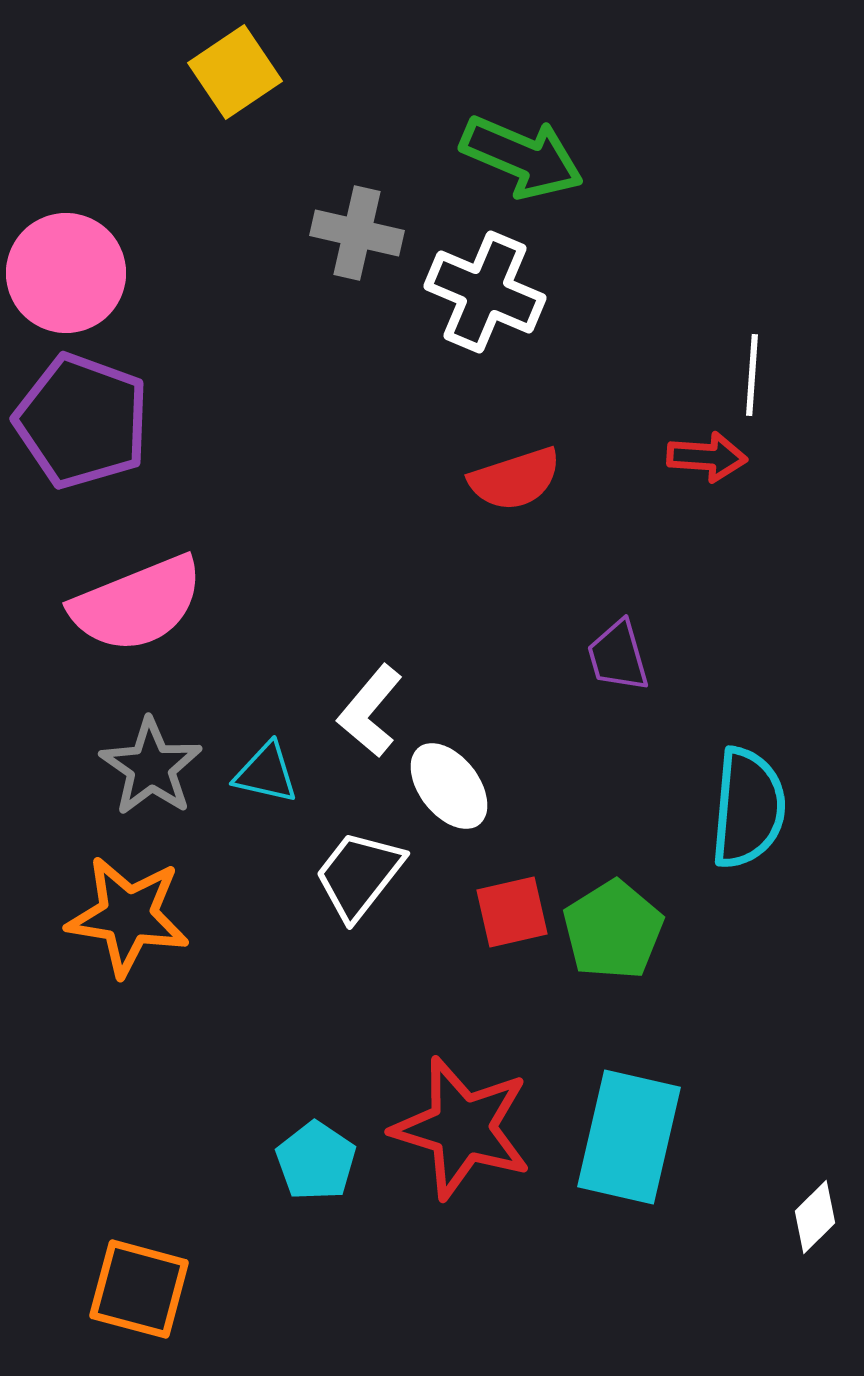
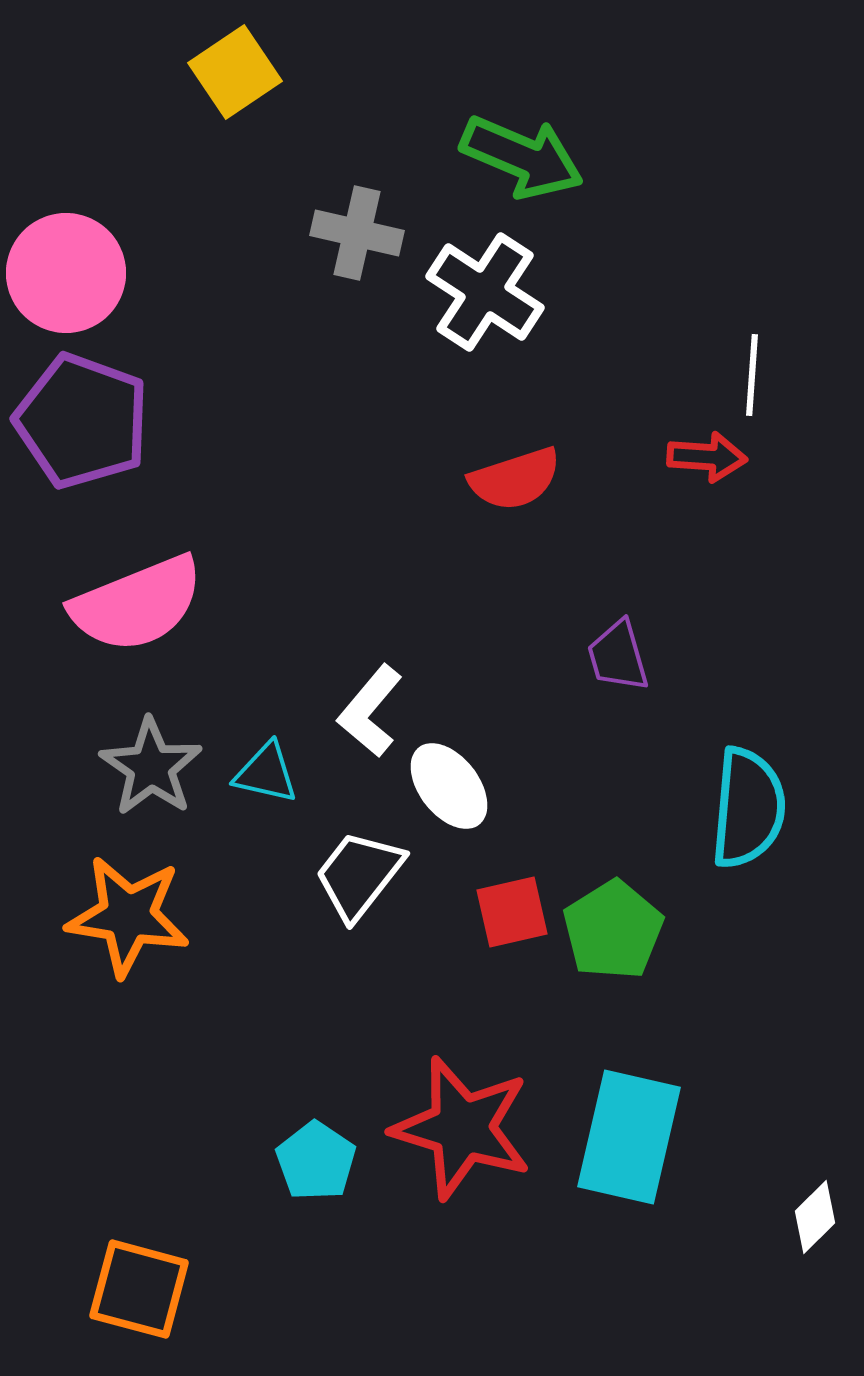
white cross: rotated 10 degrees clockwise
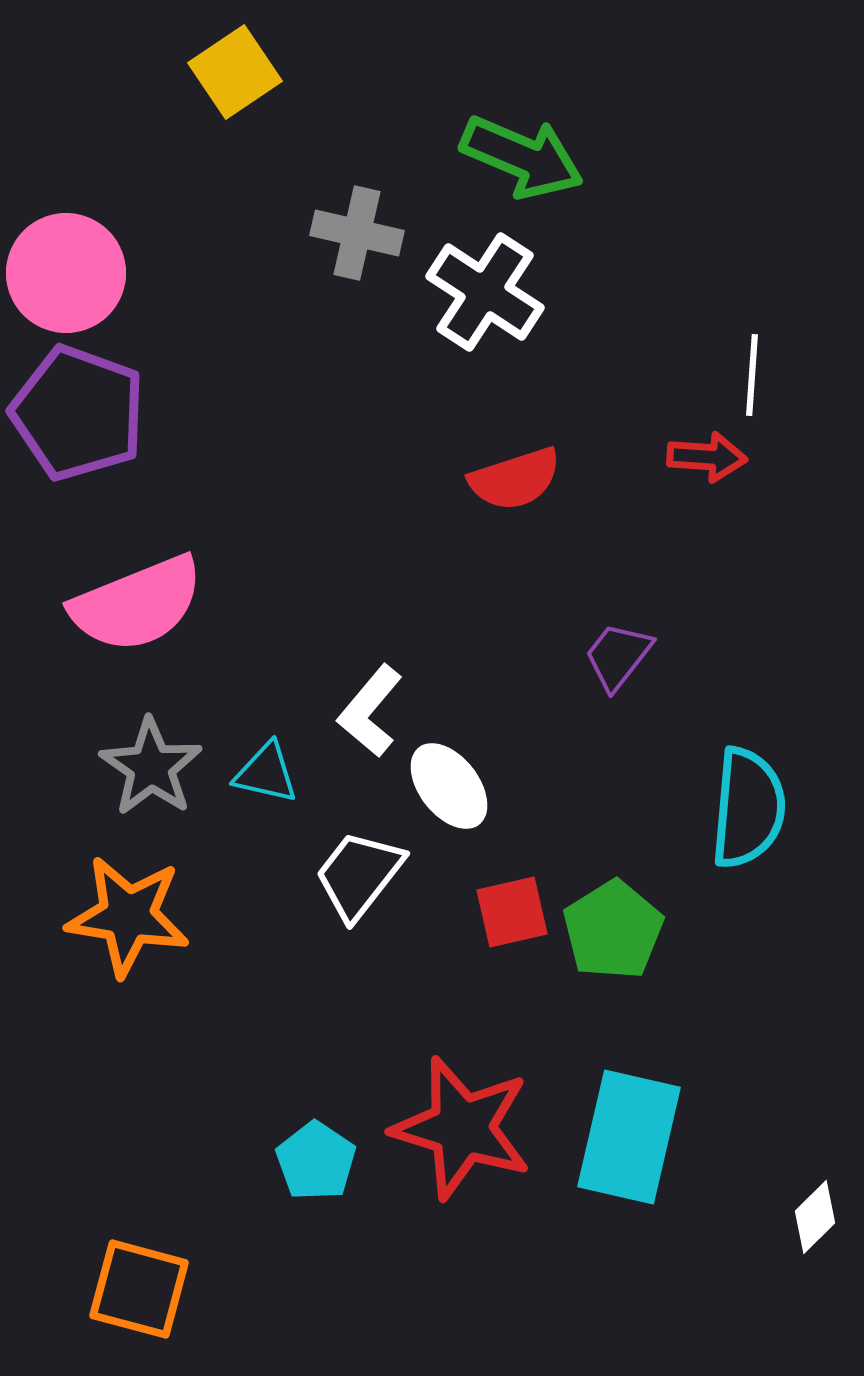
purple pentagon: moved 4 px left, 8 px up
purple trapezoid: rotated 54 degrees clockwise
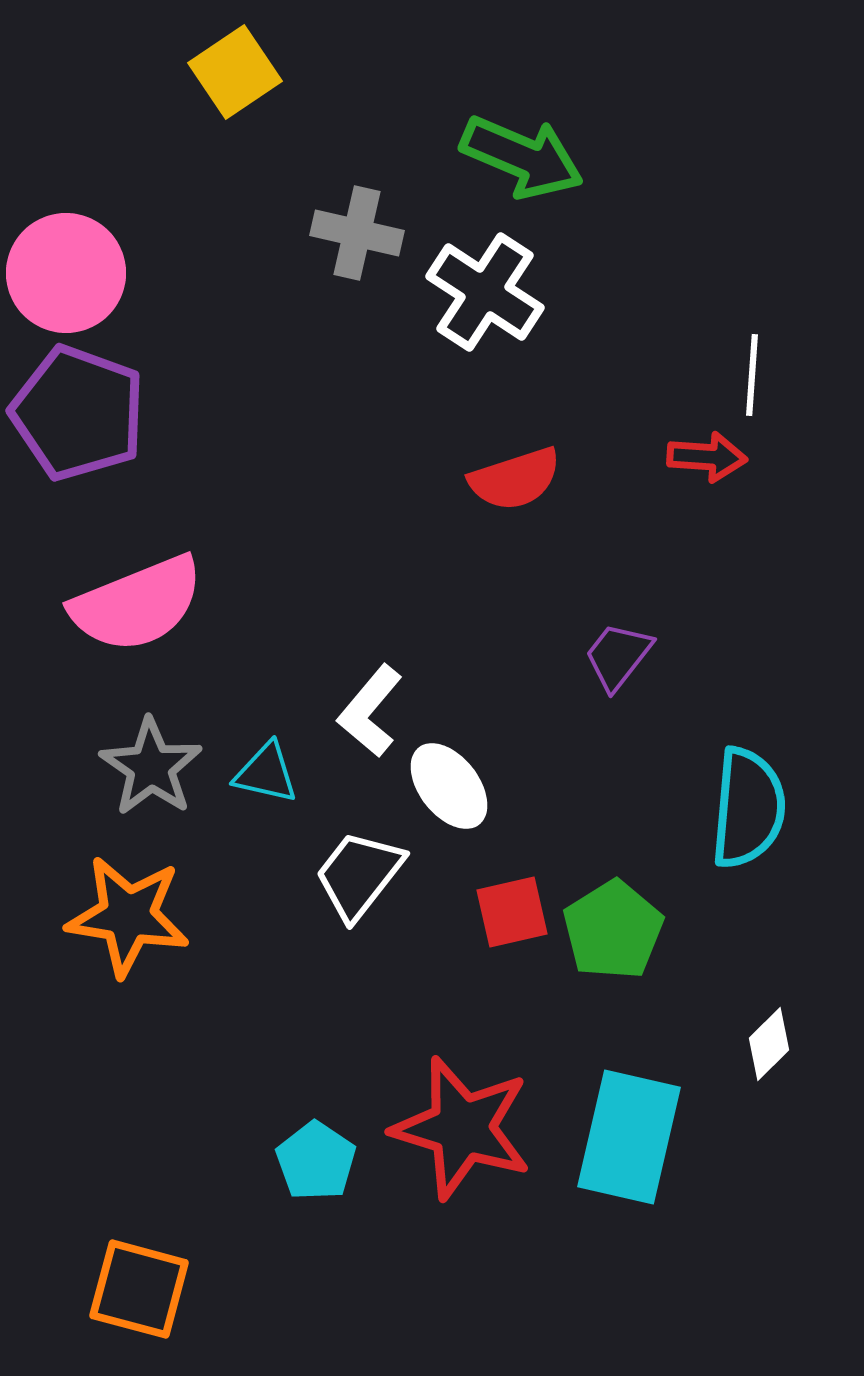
white diamond: moved 46 px left, 173 px up
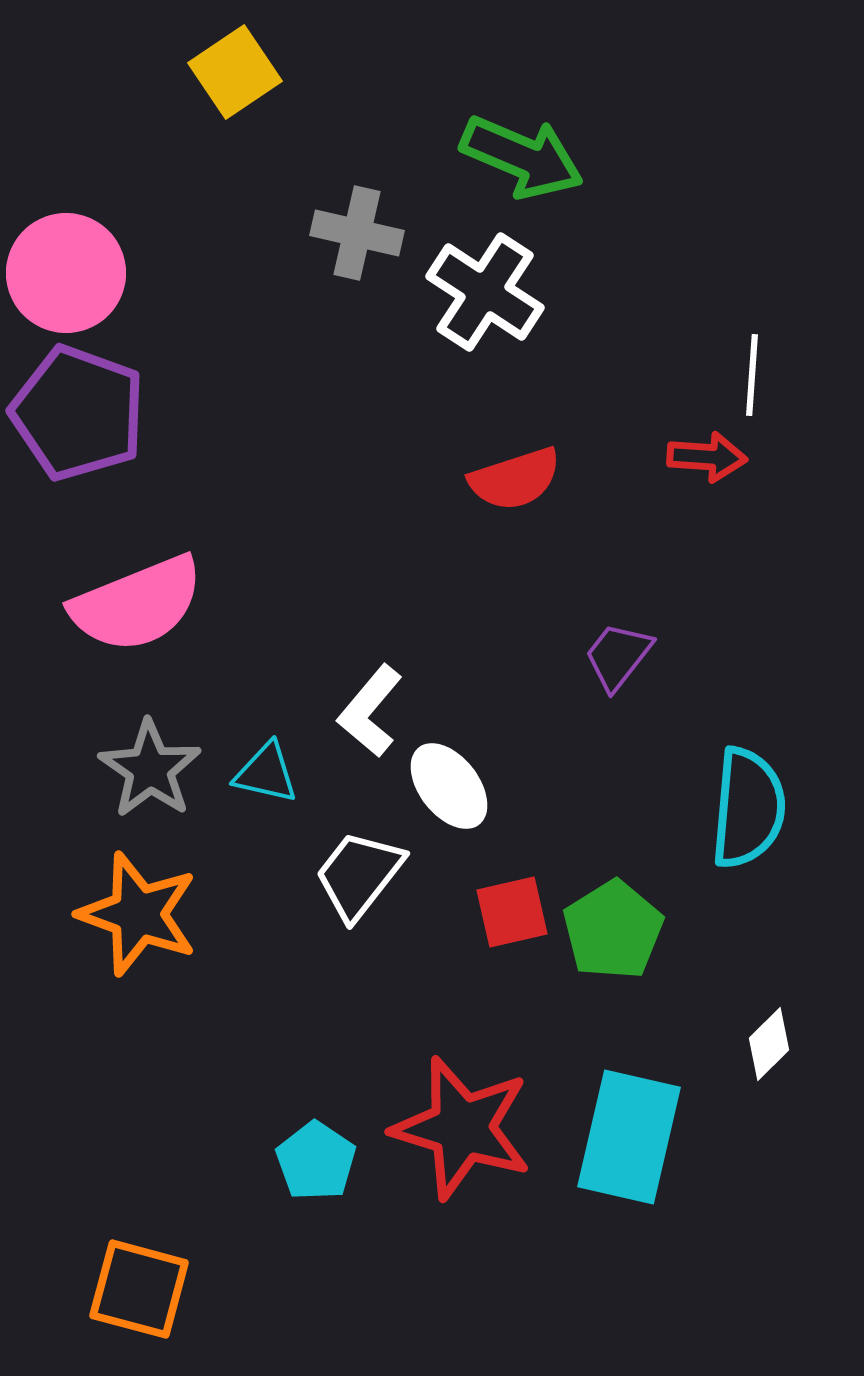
gray star: moved 1 px left, 2 px down
orange star: moved 10 px right, 2 px up; rotated 11 degrees clockwise
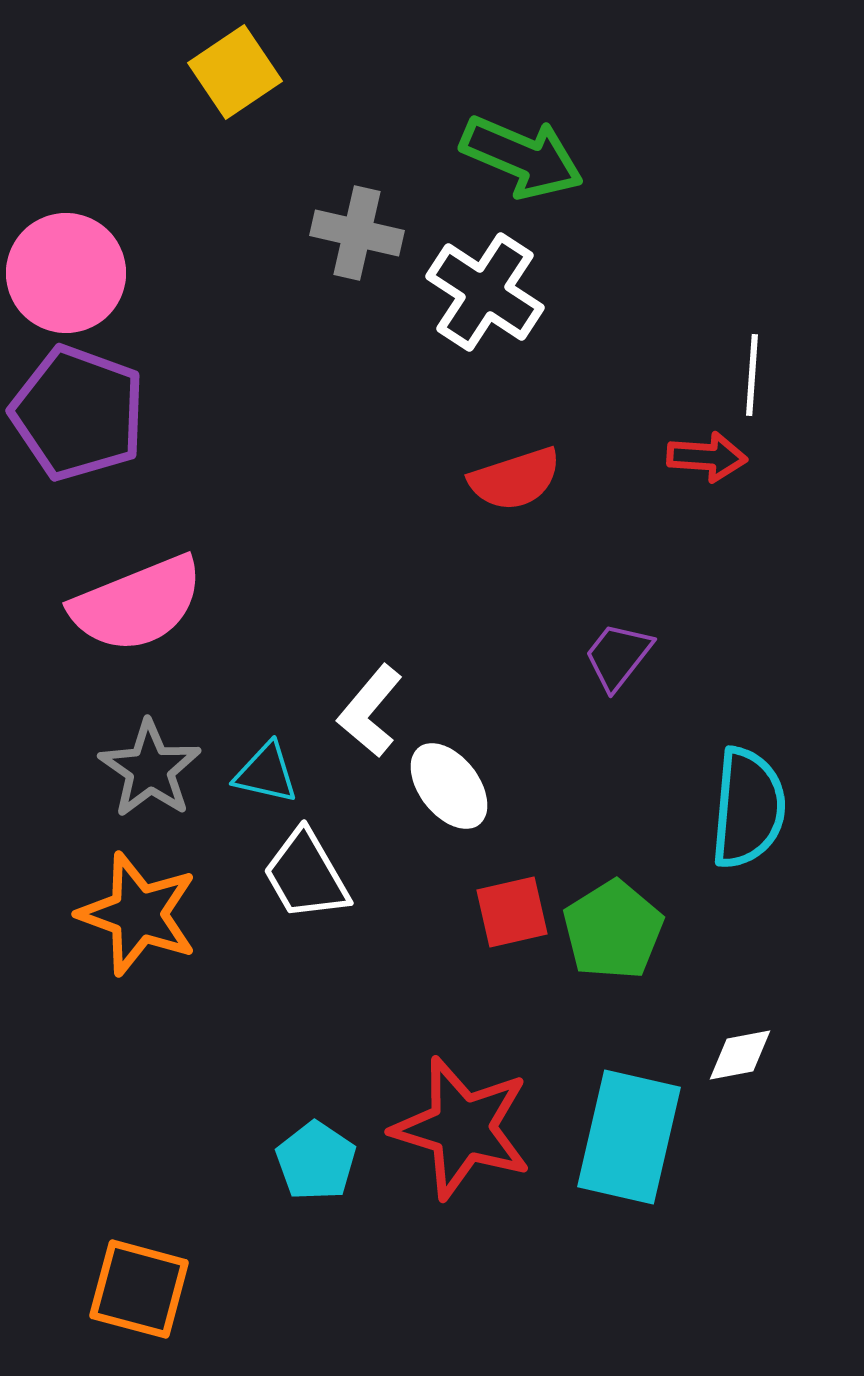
white trapezoid: moved 53 px left; rotated 68 degrees counterclockwise
white diamond: moved 29 px left, 11 px down; rotated 34 degrees clockwise
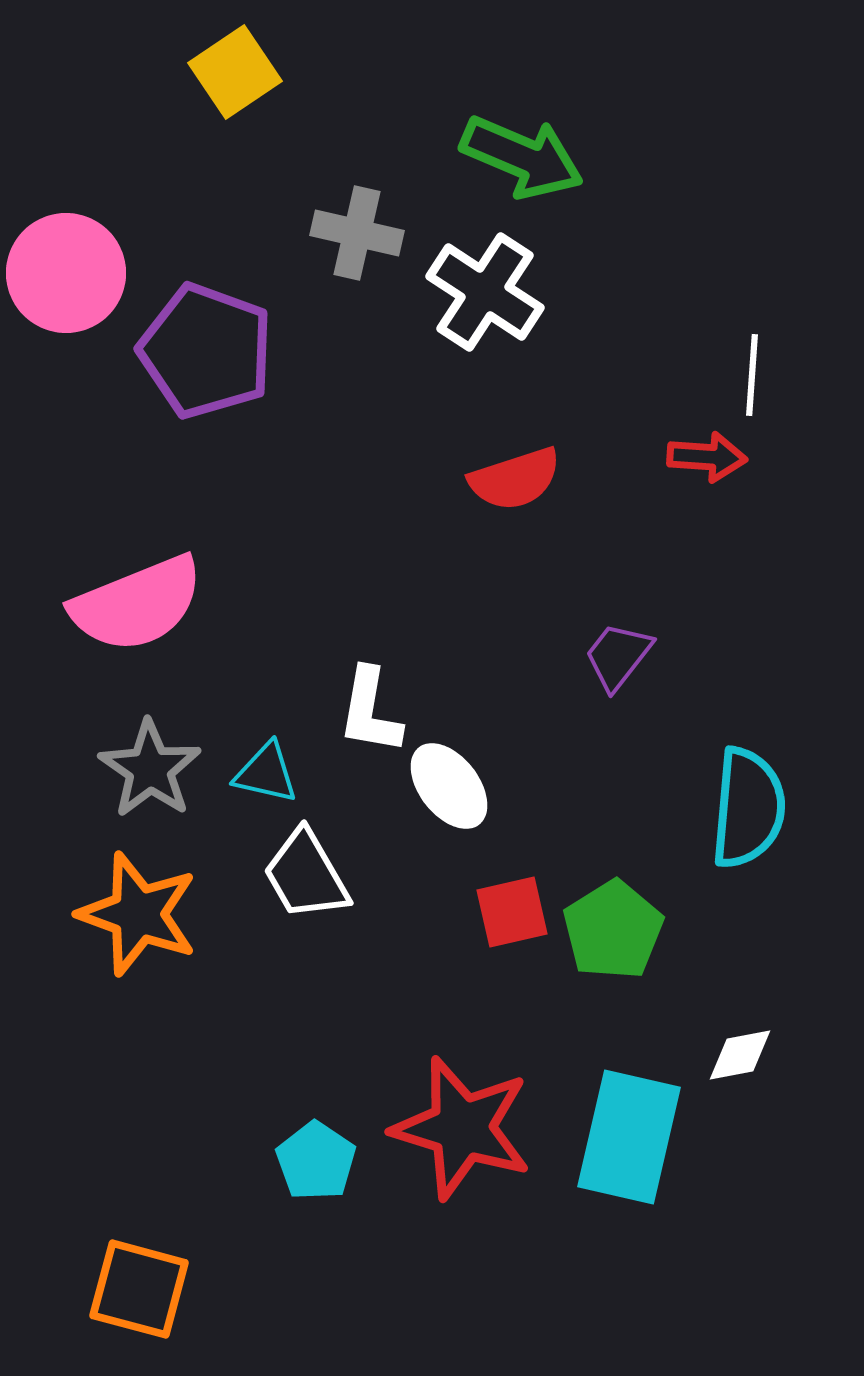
purple pentagon: moved 128 px right, 62 px up
white L-shape: rotated 30 degrees counterclockwise
